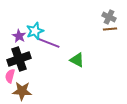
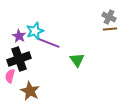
green triangle: rotated 28 degrees clockwise
brown star: moved 8 px right; rotated 24 degrees clockwise
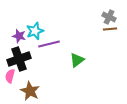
purple star: rotated 16 degrees counterclockwise
purple line: moved 1 px down; rotated 35 degrees counterclockwise
green triangle: rotated 28 degrees clockwise
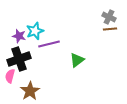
brown star: rotated 12 degrees clockwise
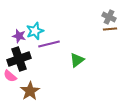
pink semicircle: rotated 64 degrees counterclockwise
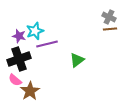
purple line: moved 2 px left
pink semicircle: moved 5 px right, 4 px down
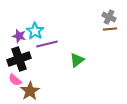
cyan star: rotated 18 degrees counterclockwise
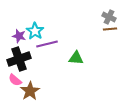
green triangle: moved 1 px left, 2 px up; rotated 42 degrees clockwise
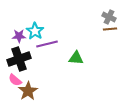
purple star: rotated 16 degrees counterclockwise
brown star: moved 2 px left
